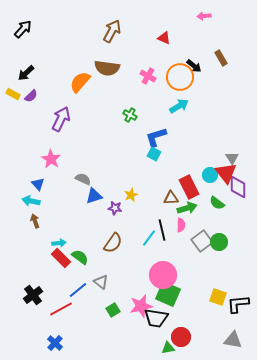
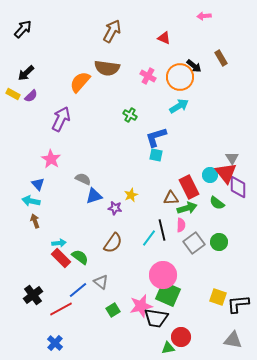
cyan square at (154, 154): moved 2 px right, 1 px down; rotated 16 degrees counterclockwise
gray square at (202, 241): moved 8 px left, 2 px down
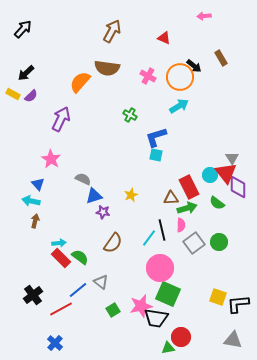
purple star at (115, 208): moved 12 px left, 4 px down
brown arrow at (35, 221): rotated 32 degrees clockwise
pink circle at (163, 275): moved 3 px left, 7 px up
